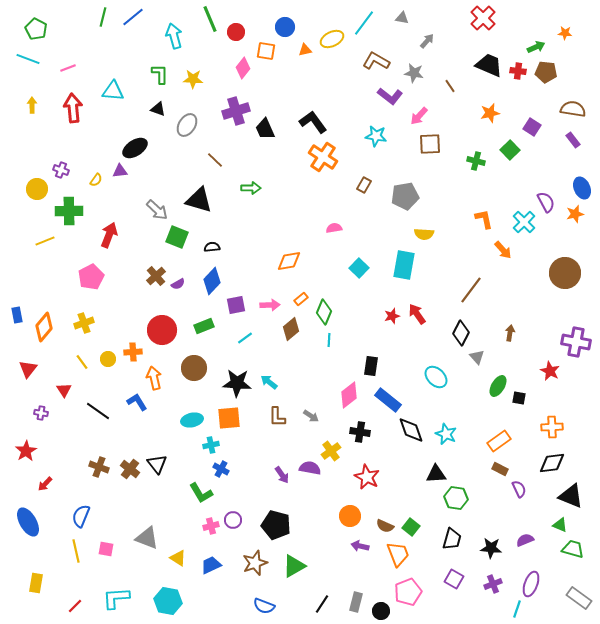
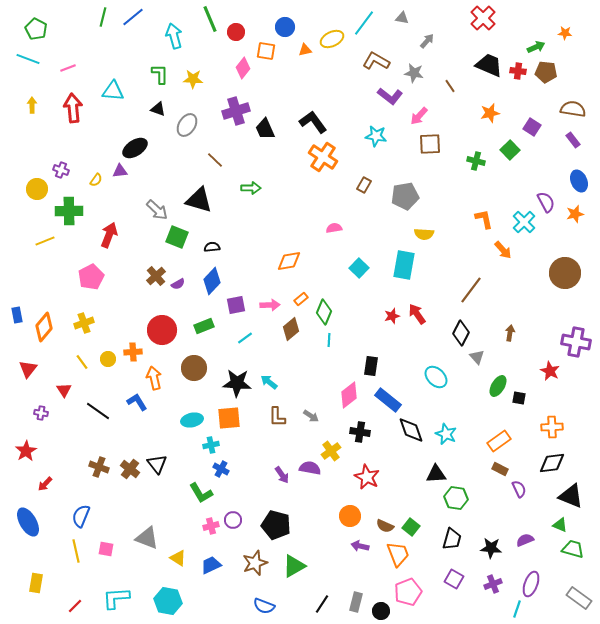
blue ellipse at (582, 188): moved 3 px left, 7 px up
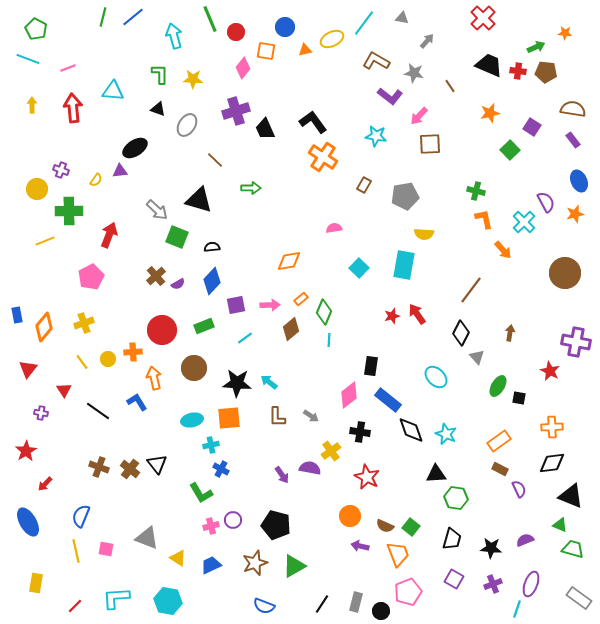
green cross at (476, 161): moved 30 px down
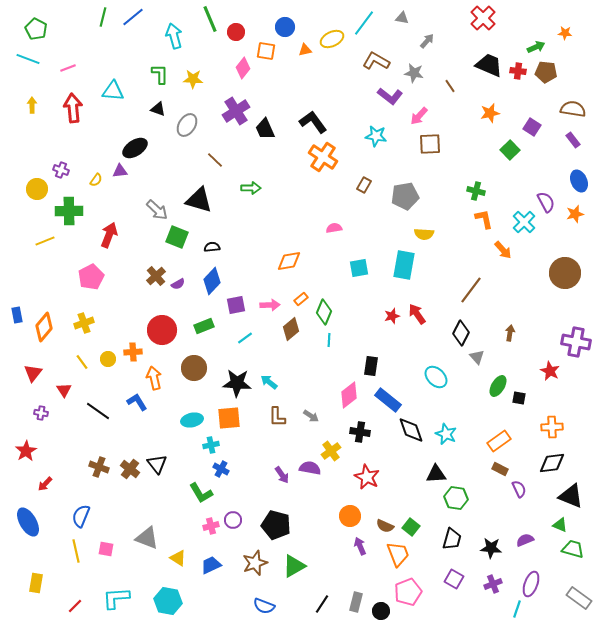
purple cross at (236, 111): rotated 16 degrees counterclockwise
cyan square at (359, 268): rotated 36 degrees clockwise
red triangle at (28, 369): moved 5 px right, 4 px down
purple arrow at (360, 546): rotated 54 degrees clockwise
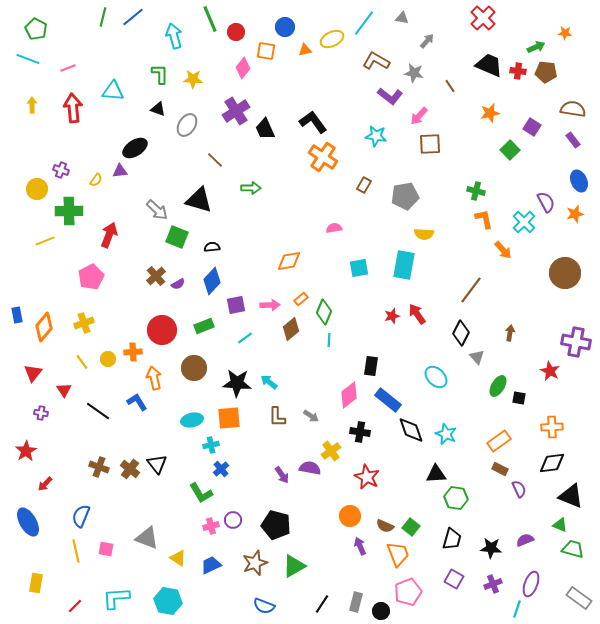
blue cross at (221, 469): rotated 21 degrees clockwise
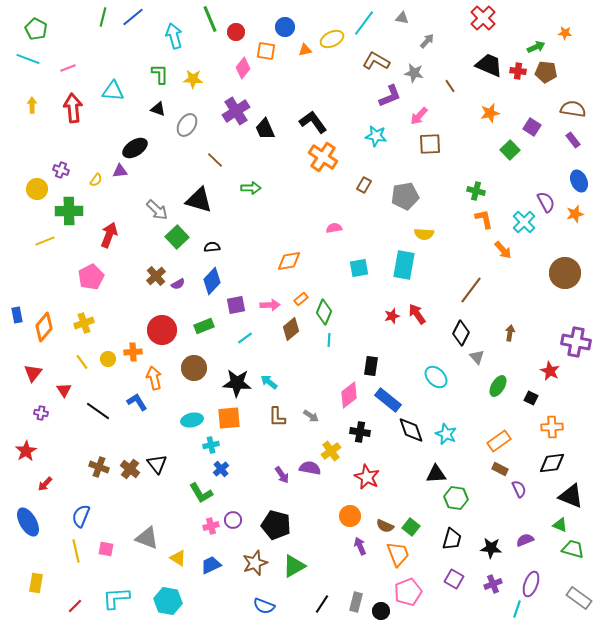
purple L-shape at (390, 96): rotated 60 degrees counterclockwise
green square at (177, 237): rotated 25 degrees clockwise
black square at (519, 398): moved 12 px right; rotated 16 degrees clockwise
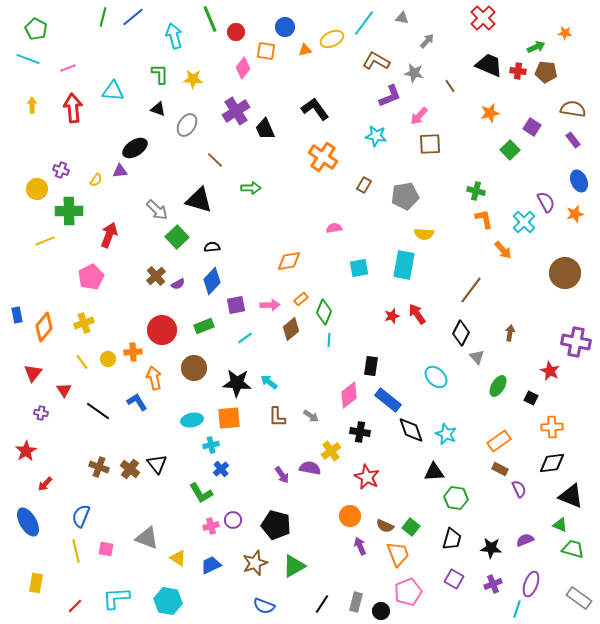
black L-shape at (313, 122): moved 2 px right, 13 px up
black triangle at (436, 474): moved 2 px left, 2 px up
